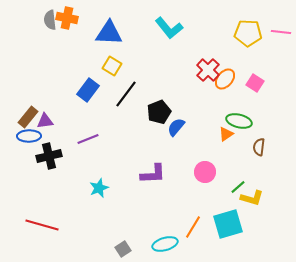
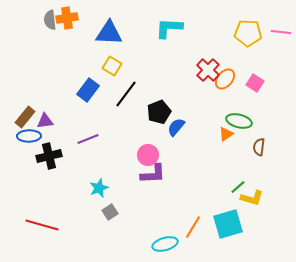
orange cross: rotated 20 degrees counterclockwise
cyan L-shape: rotated 132 degrees clockwise
brown rectangle: moved 3 px left
pink circle: moved 57 px left, 17 px up
gray square: moved 13 px left, 37 px up
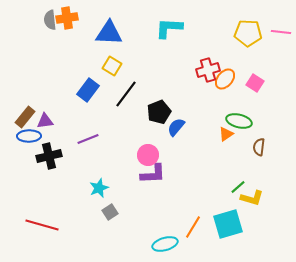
red cross: rotated 30 degrees clockwise
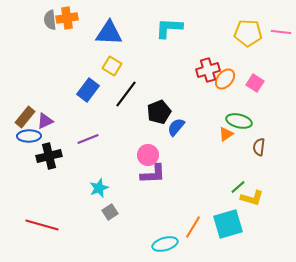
purple triangle: rotated 18 degrees counterclockwise
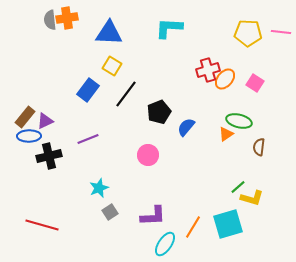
blue semicircle: moved 10 px right
purple L-shape: moved 42 px down
cyan ellipse: rotated 40 degrees counterclockwise
